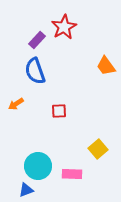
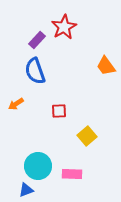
yellow square: moved 11 px left, 13 px up
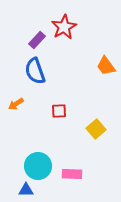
yellow square: moved 9 px right, 7 px up
blue triangle: rotated 21 degrees clockwise
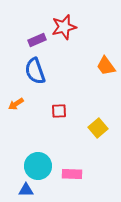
red star: rotated 15 degrees clockwise
purple rectangle: rotated 24 degrees clockwise
yellow square: moved 2 px right, 1 px up
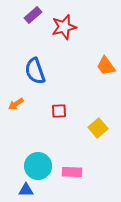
purple rectangle: moved 4 px left, 25 px up; rotated 18 degrees counterclockwise
pink rectangle: moved 2 px up
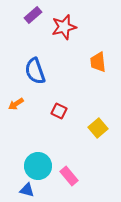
orange trapezoid: moved 8 px left, 4 px up; rotated 30 degrees clockwise
red square: rotated 28 degrees clockwise
pink rectangle: moved 3 px left, 4 px down; rotated 48 degrees clockwise
blue triangle: moved 1 px right; rotated 14 degrees clockwise
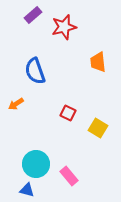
red square: moved 9 px right, 2 px down
yellow square: rotated 18 degrees counterclockwise
cyan circle: moved 2 px left, 2 px up
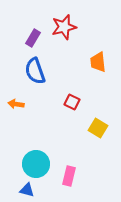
purple rectangle: moved 23 px down; rotated 18 degrees counterclockwise
orange arrow: rotated 42 degrees clockwise
red square: moved 4 px right, 11 px up
pink rectangle: rotated 54 degrees clockwise
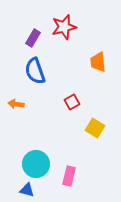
red square: rotated 35 degrees clockwise
yellow square: moved 3 px left
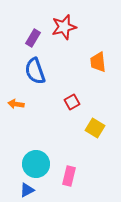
blue triangle: rotated 42 degrees counterclockwise
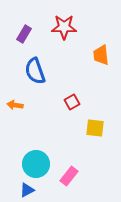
red star: rotated 15 degrees clockwise
purple rectangle: moved 9 px left, 4 px up
orange trapezoid: moved 3 px right, 7 px up
orange arrow: moved 1 px left, 1 px down
yellow square: rotated 24 degrees counterclockwise
pink rectangle: rotated 24 degrees clockwise
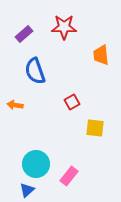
purple rectangle: rotated 18 degrees clockwise
blue triangle: rotated 14 degrees counterclockwise
